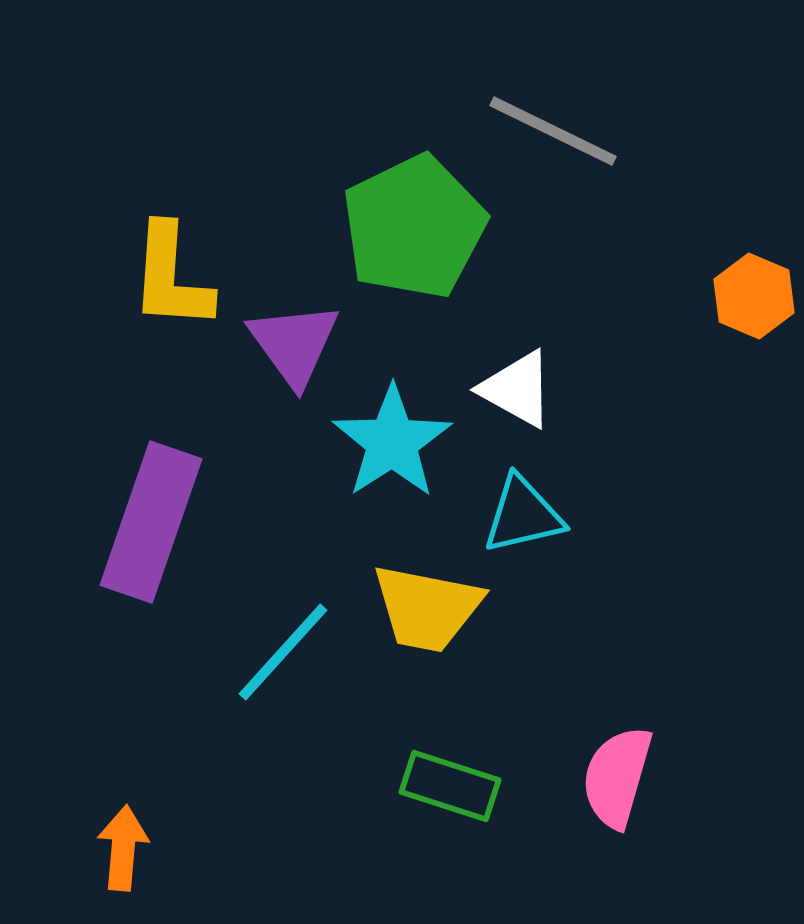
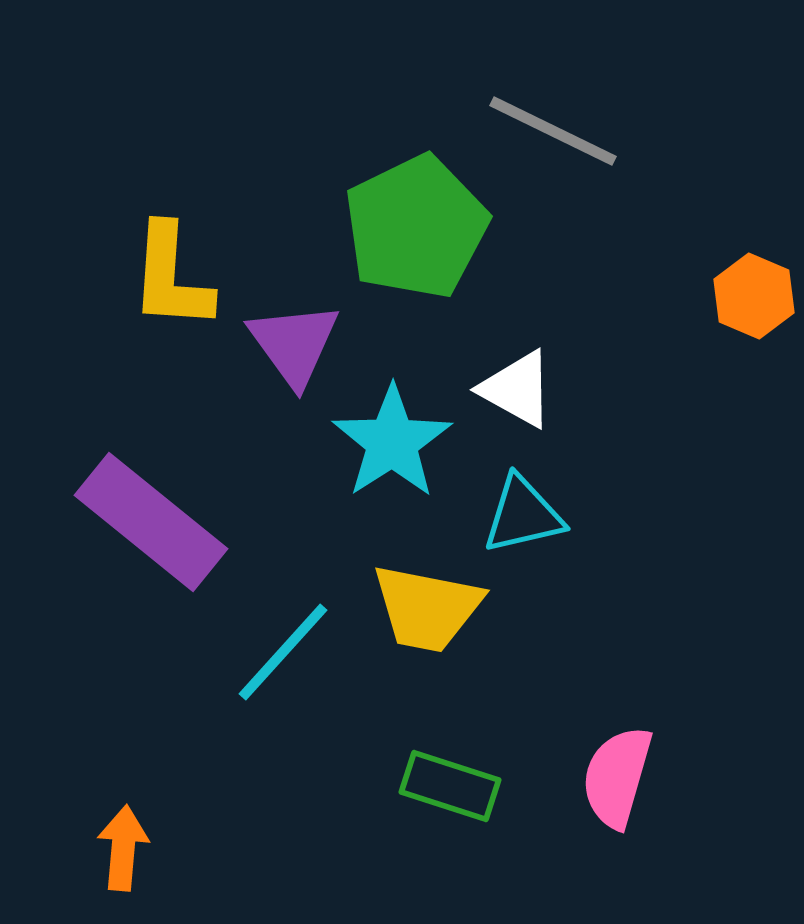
green pentagon: moved 2 px right
purple rectangle: rotated 70 degrees counterclockwise
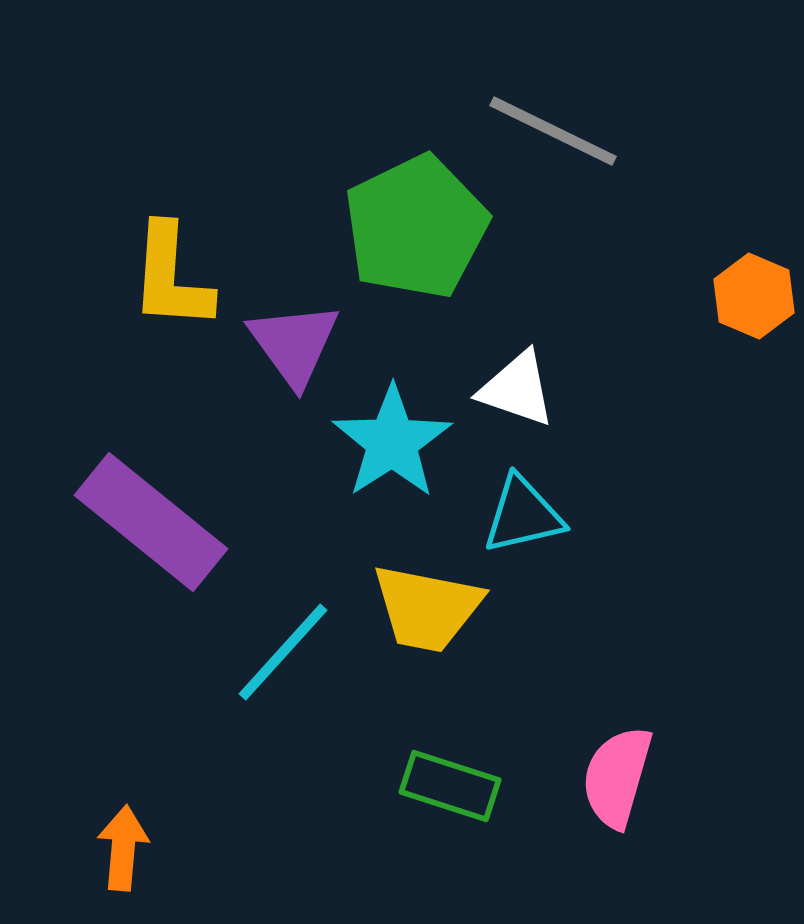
white triangle: rotated 10 degrees counterclockwise
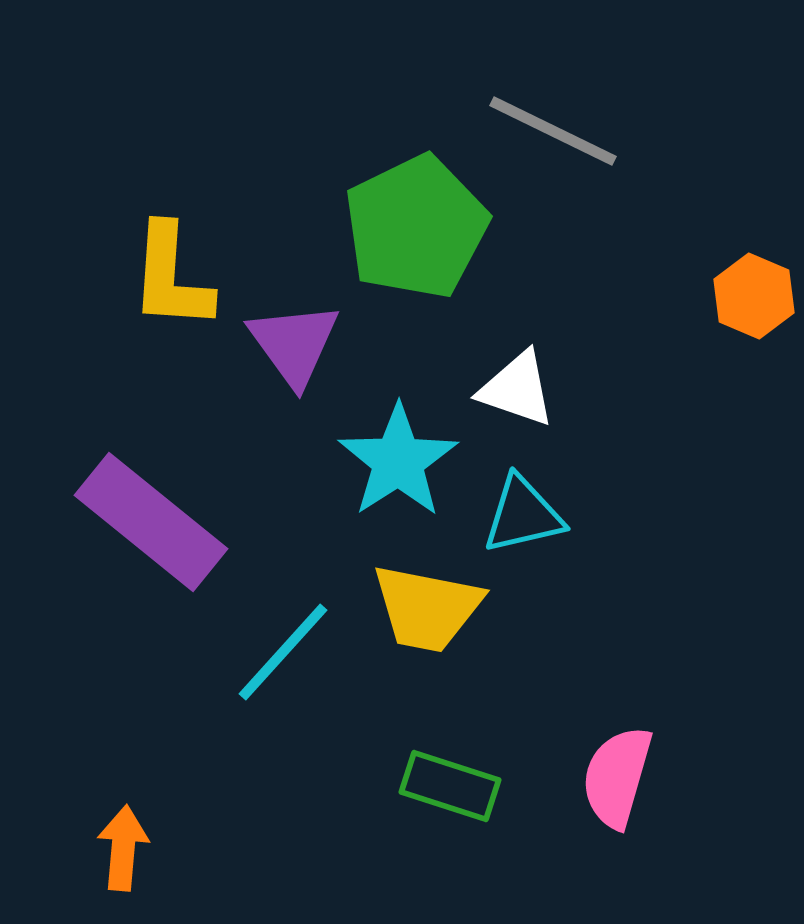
cyan star: moved 6 px right, 19 px down
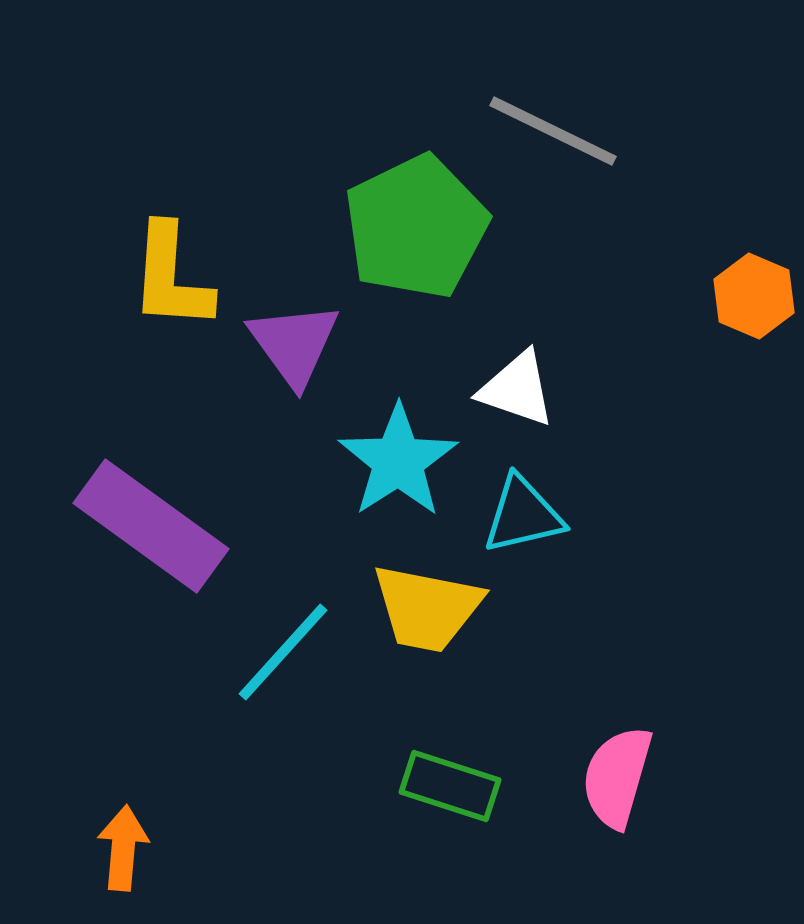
purple rectangle: moved 4 px down; rotated 3 degrees counterclockwise
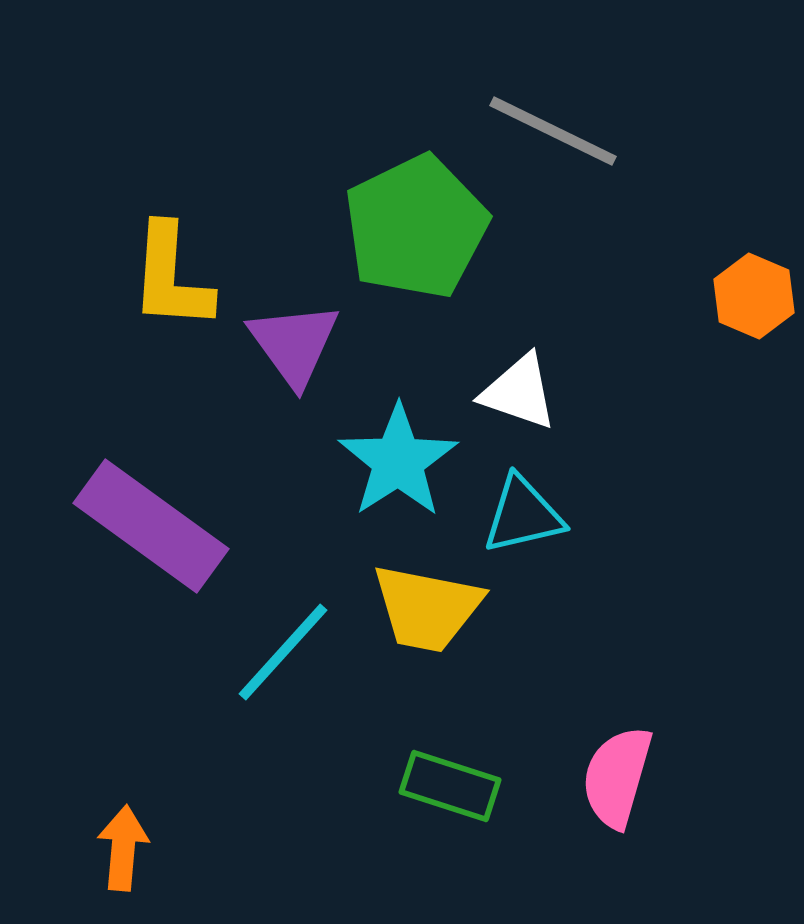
white triangle: moved 2 px right, 3 px down
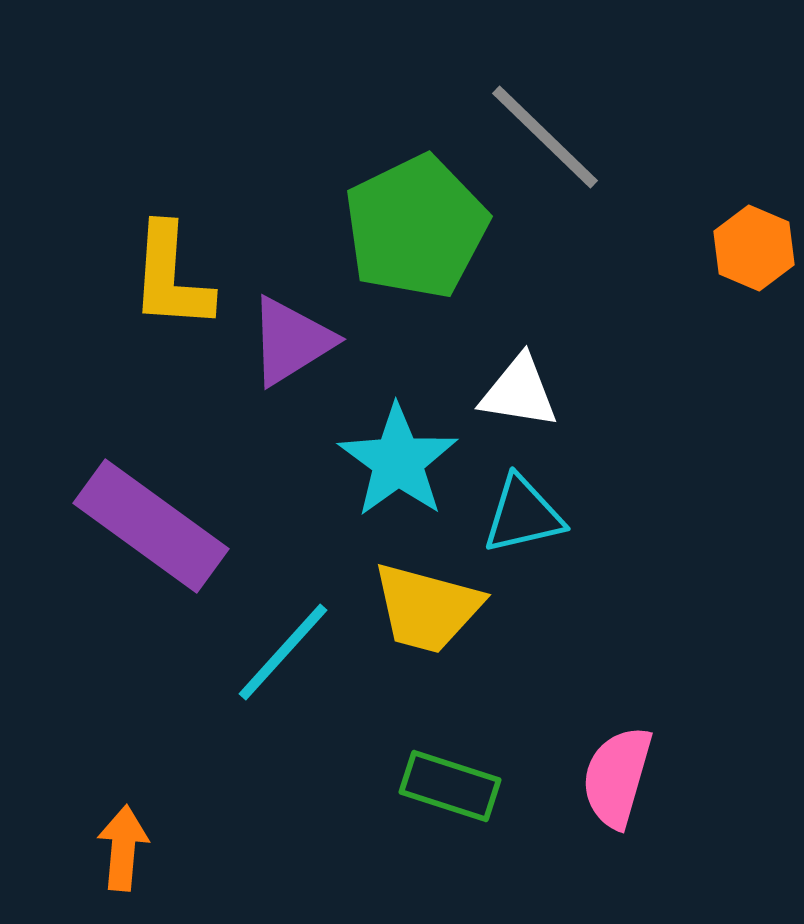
gray line: moved 8 px left, 6 px down; rotated 18 degrees clockwise
orange hexagon: moved 48 px up
purple triangle: moved 3 px left, 3 px up; rotated 34 degrees clockwise
white triangle: rotated 10 degrees counterclockwise
cyan star: rotated 3 degrees counterclockwise
yellow trapezoid: rotated 4 degrees clockwise
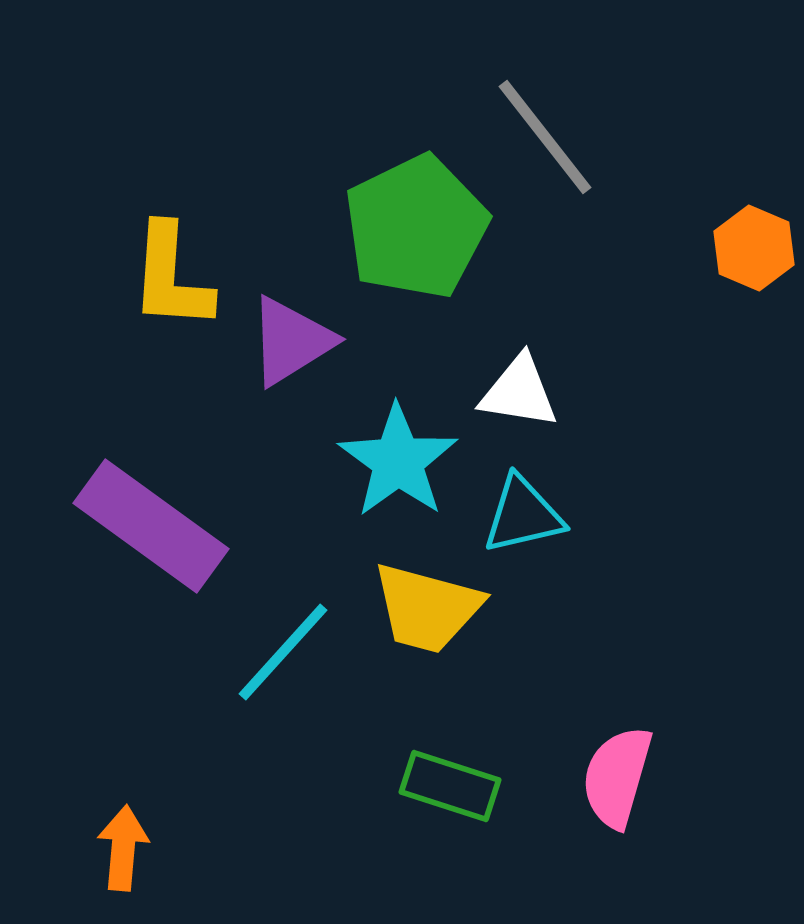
gray line: rotated 8 degrees clockwise
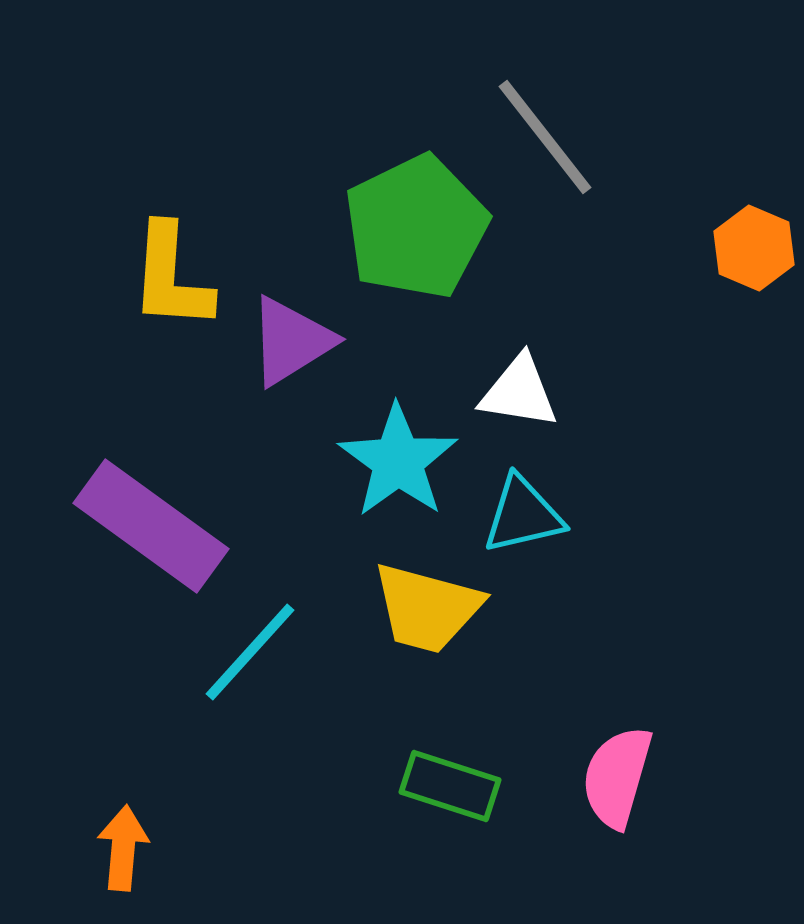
cyan line: moved 33 px left
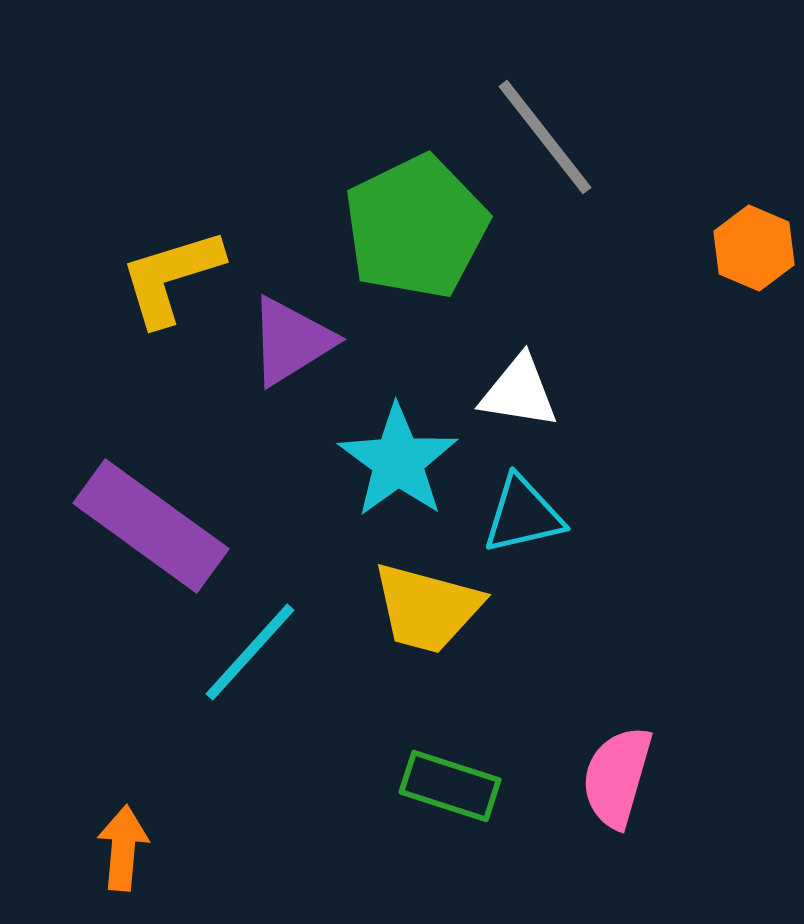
yellow L-shape: rotated 69 degrees clockwise
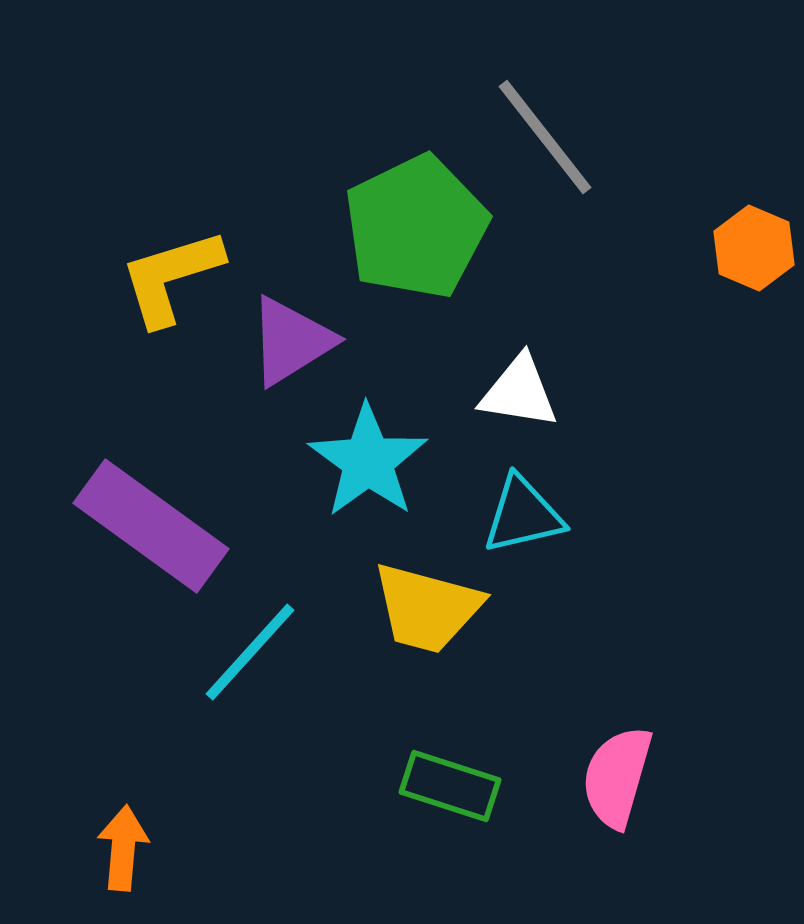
cyan star: moved 30 px left
